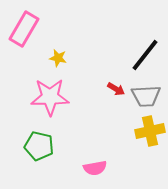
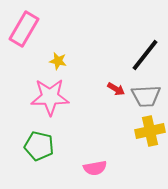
yellow star: moved 3 px down
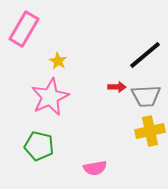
black line: rotated 12 degrees clockwise
yellow star: rotated 18 degrees clockwise
red arrow: moved 1 px right, 2 px up; rotated 30 degrees counterclockwise
pink star: rotated 24 degrees counterclockwise
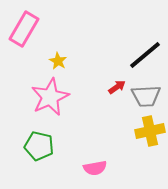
red arrow: rotated 36 degrees counterclockwise
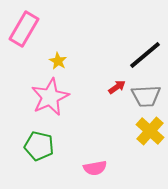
yellow cross: rotated 36 degrees counterclockwise
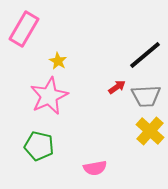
pink star: moved 1 px left, 1 px up
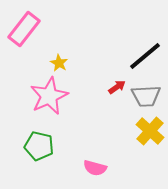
pink rectangle: rotated 8 degrees clockwise
black line: moved 1 px down
yellow star: moved 1 px right, 2 px down
pink semicircle: rotated 25 degrees clockwise
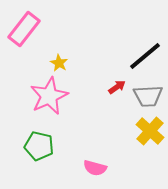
gray trapezoid: moved 2 px right
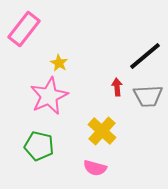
red arrow: rotated 60 degrees counterclockwise
yellow cross: moved 48 px left
